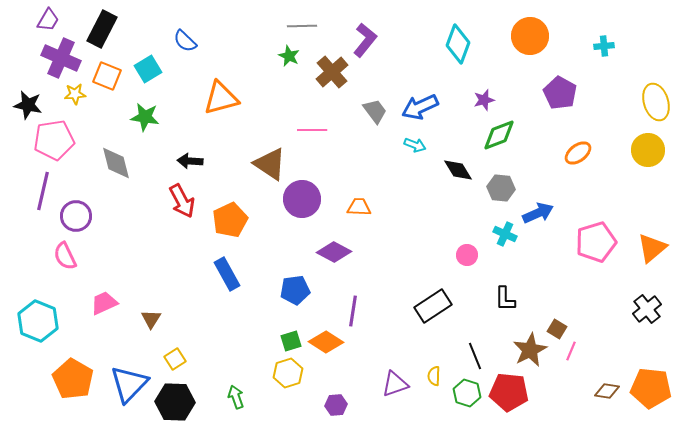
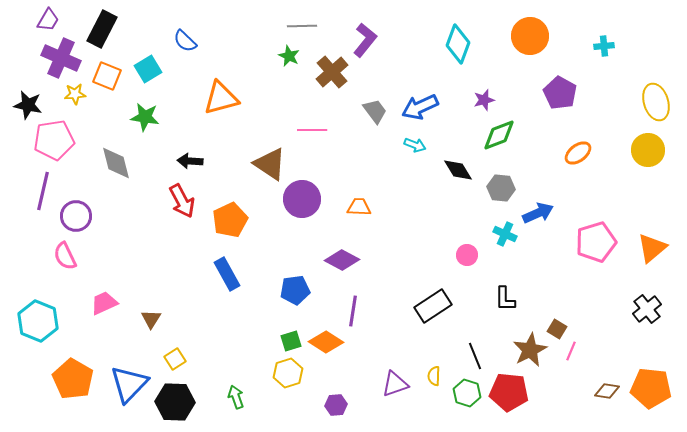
purple diamond at (334, 252): moved 8 px right, 8 px down
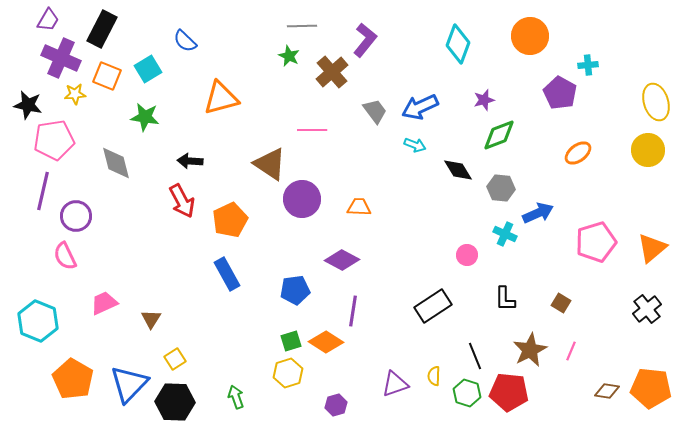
cyan cross at (604, 46): moved 16 px left, 19 px down
brown square at (557, 329): moved 4 px right, 26 px up
purple hexagon at (336, 405): rotated 10 degrees counterclockwise
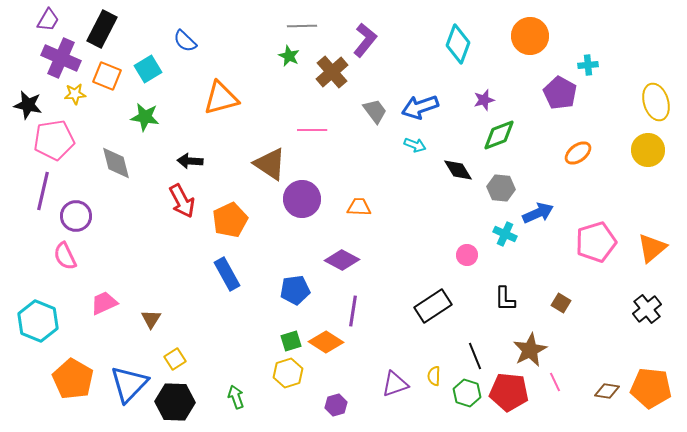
blue arrow at (420, 107): rotated 6 degrees clockwise
pink line at (571, 351): moved 16 px left, 31 px down; rotated 48 degrees counterclockwise
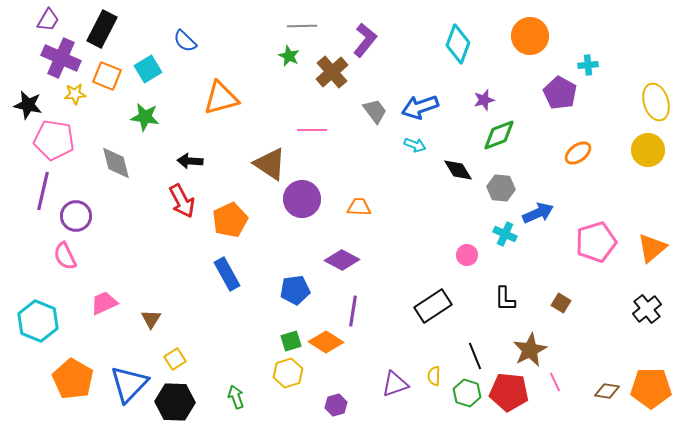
pink pentagon at (54, 140): rotated 18 degrees clockwise
orange pentagon at (651, 388): rotated 6 degrees counterclockwise
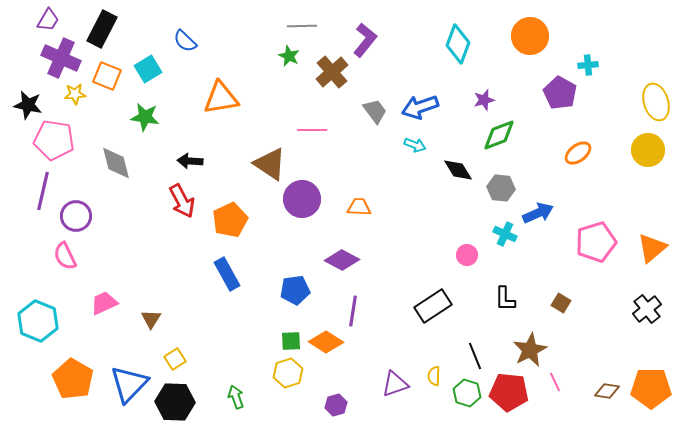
orange triangle at (221, 98): rotated 6 degrees clockwise
green square at (291, 341): rotated 15 degrees clockwise
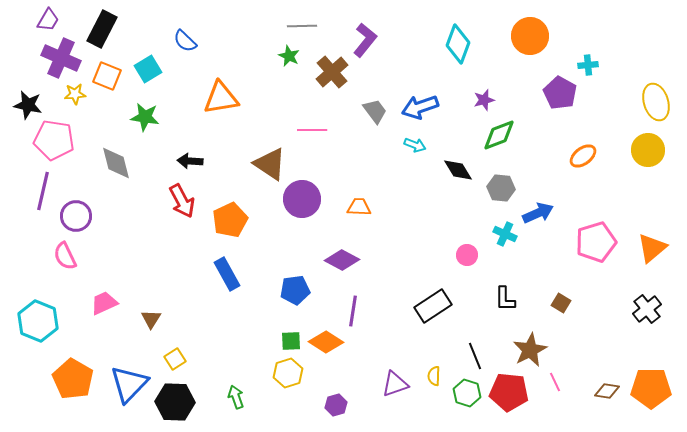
orange ellipse at (578, 153): moved 5 px right, 3 px down
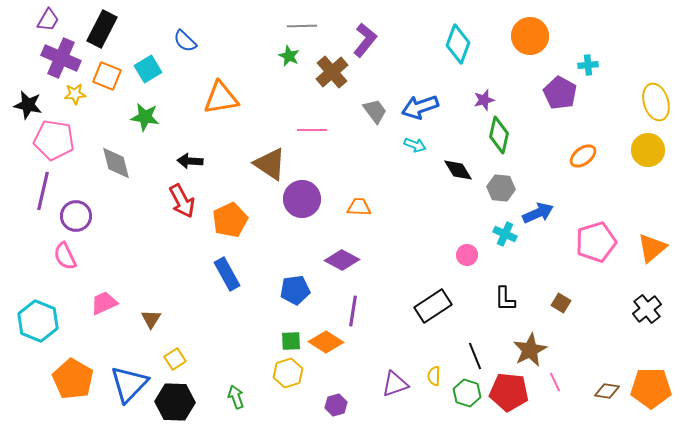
green diamond at (499, 135): rotated 57 degrees counterclockwise
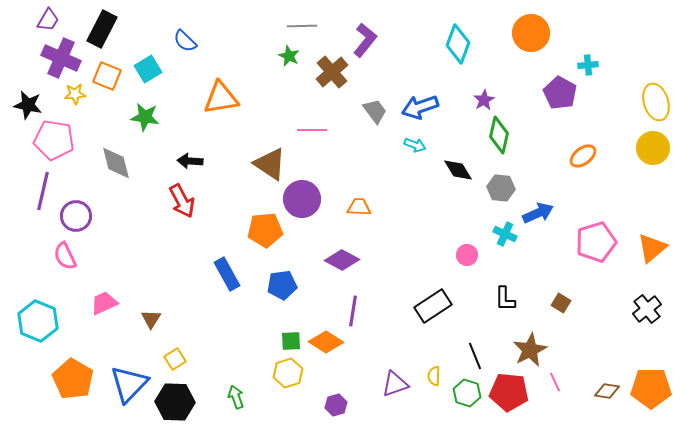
orange circle at (530, 36): moved 1 px right, 3 px up
purple star at (484, 100): rotated 15 degrees counterclockwise
yellow circle at (648, 150): moved 5 px right, 2 px up
orange pentagon at (230, 220): moved 35 px right, 10 px down; rotated 20 degrees clockwise
blue pentagon at (295, 290): moved 13 px left, 5 px up
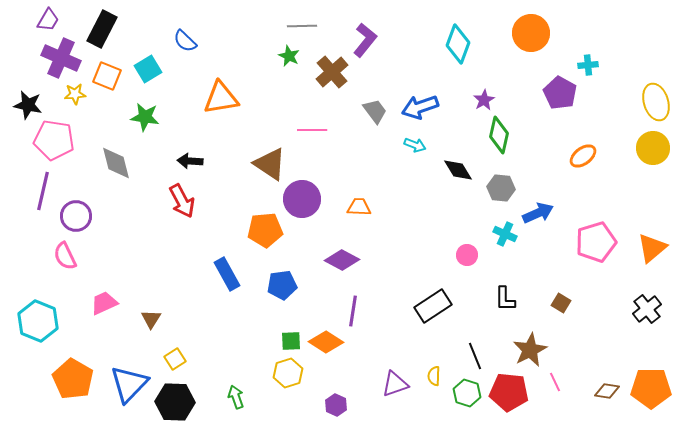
purple hexagon at (336, 405): rotated 20 degrees counterclockwise
